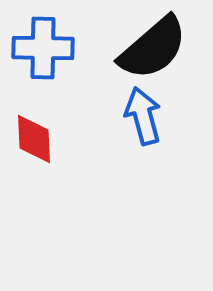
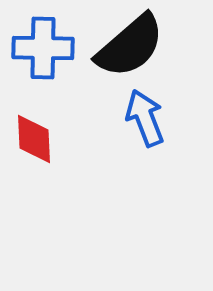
black semicircle: moved 23 px left, 2 px up
blue arrow: moved 2 px right, 2 px down; rotated 6 degrees counterclockwise
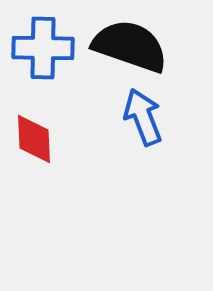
black semicircle: rotated 120 degrees counterclockwise
blue arrow: moved 2 px left, 1 px up
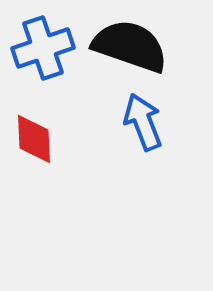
blue cross: rotated 20 degrees counterclockwise
blue arrow: moved 5 px down
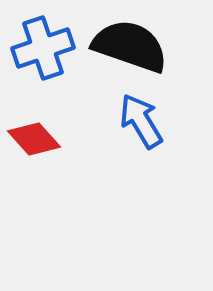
blue arrow: moved 2 px left, 1 px up; rotated 10 degrees counterclockwise
red diamond: rotated 40 degrees counterclockwise
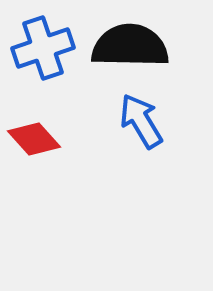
black semicircle: rotated 18 degrees counterclockwise
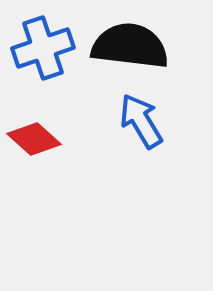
black semicircle: rotated 6 degrees clockwise
red diamond: rotated 6 degrees counterclockwise
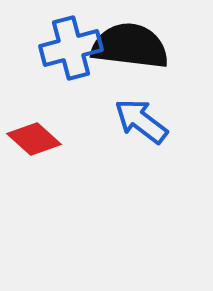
blue cross: moved 28 px right; rotated 4 degrees clockwise
blue arrow: rotated 22 degrees counterclockwise
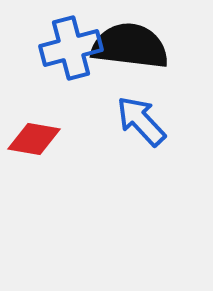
blue arrow: rotated 10 degrees clockwise
red diamond: rotated 32 degrees counterclockwise
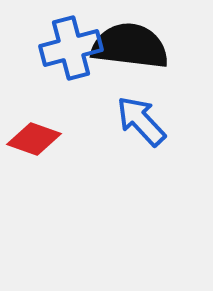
red diamond: rotated 10 degrees clockwise
